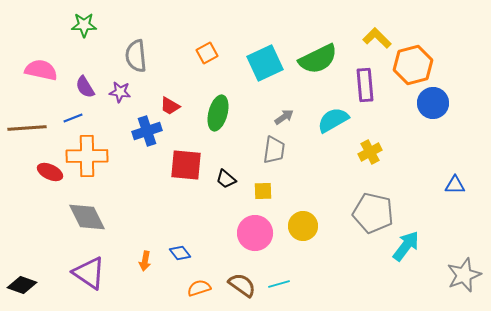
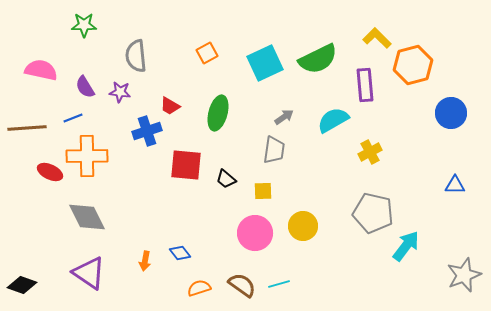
blue circle: moved 18 px right, 10 px down
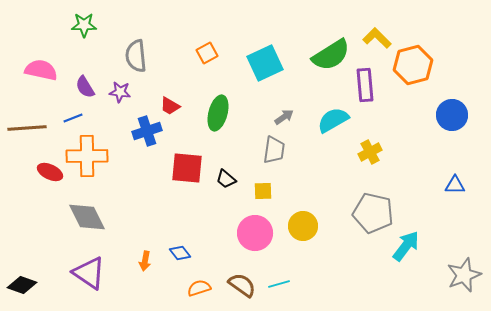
green semicircle: moved 13 px right, 4 px up; rotated 6 degrees counterclockwise
blue circle: moved 1 px right, 2 px down
red square: moved 1 px right, 3 px down
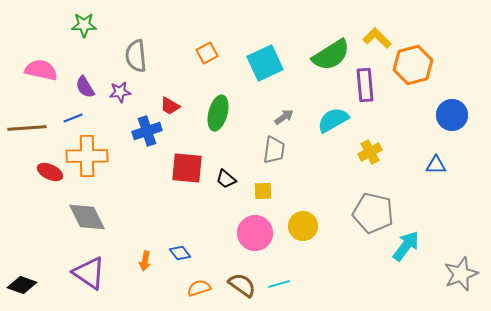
purple star: rotated 15 degrees counterclockwise
blue triangle: moved 19 px left, 20 px up
gray star: moved 3 px left, 1 px up
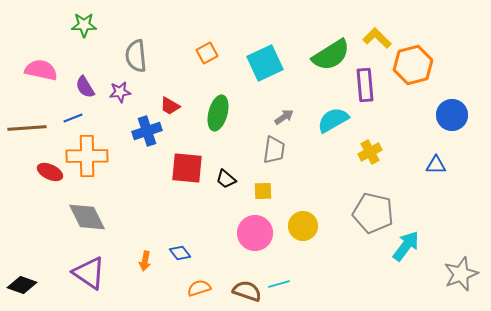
brown semicircle: moved 5 px right, 6 px down; rotated 16 degrees counterclockwise
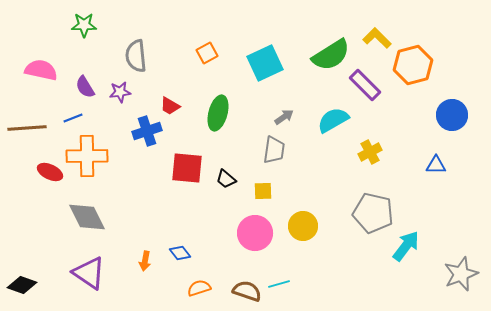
purple rectangle: rotated 40 degrees counterclockwise
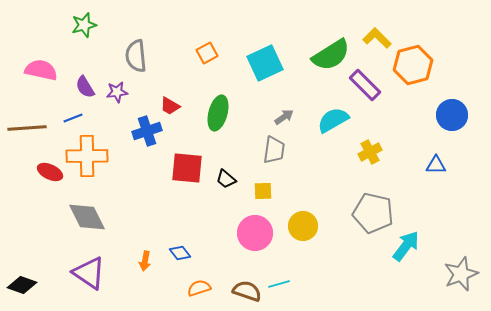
green star: rotated 15 degrees counterclockwise
purple star: moved 3 px left
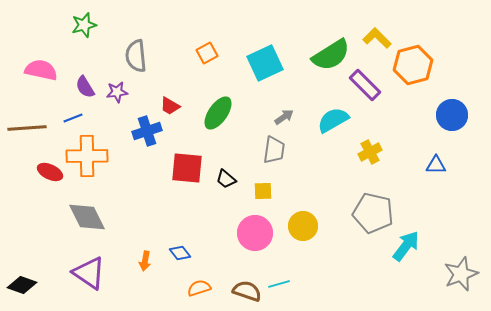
green ellipse: rotated 20 degrees clockwise
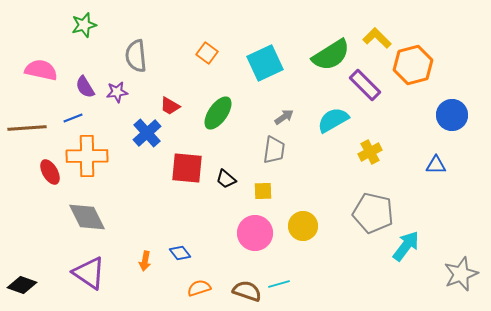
orange square: rotated 25 degrees counterclockwise
blue cross: moved 2 px down; rotated 24 degrees counterclockwise
red ellipse: rotated 35 degrees clockwise
